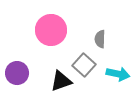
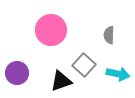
gray semicircle: moved 9 px right, 4 px up
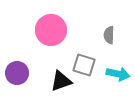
gray square: rotated 25 degrees counterclockwise
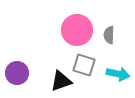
pink circle: moved 26 px right
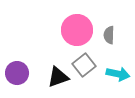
gray square: rotated 35 degrees clockwise
black triangle: moved 3 px left, 4 px up
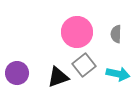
pink circle: moved 2 px down
gray semicircle: moved 7 px right, 1 px up
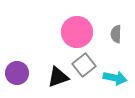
cyan arrow: moved 3 px left, 4 px down
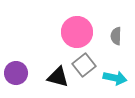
gray semicircle: moved 2 px down
purple circle: moved 1 px left
black triangle: rotated 35 degrees clockwise
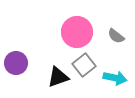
gray semicircle: rotated 54 degrees counterclockwise
purple circle: moved 10 px up
black triangle: rotated 35 degrees counterclockwise
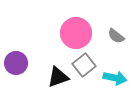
pink circle: moved 1 px left, 1 px down
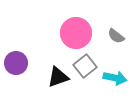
gray square: moved 1 px right, 1 px down
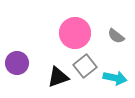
pink circle: moved 1 px left
purple circle: moved 1 px right
